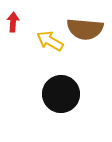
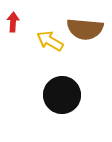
black circle: moved 1 px right, 1 px down
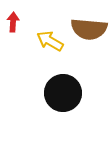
brown semicircle: moved 4 px right
black circle: moved 1 px right, 2 px up
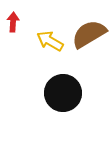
brown semicircle: moved 5 px down; rotated 144 degrees clockwise
